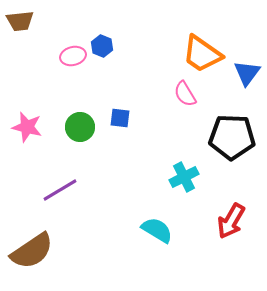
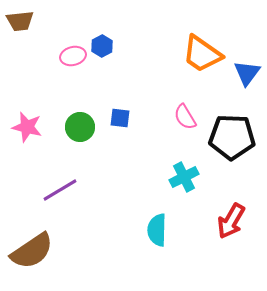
blue hexagon: rotated 10 degrees clockwise
pink semicircle: moved 23 px down
cyan semicircle: rotated 120 degrees counterclockwise
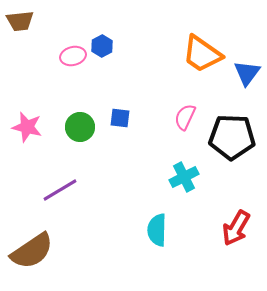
pink semicircle: rotated 56 degrees clockwise
red arrow: moved 5 px right, 7 px down
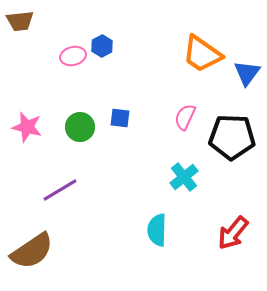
cyan cross: rotated 12 degrees counterclockwise
red arrow: moved 3 px left, 5 px down; rotated 9 degrees clockwise
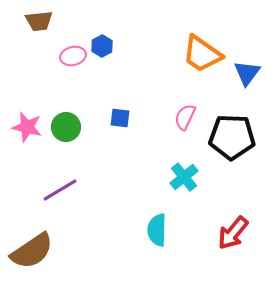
brown trapezoid: moved 19 px right
green circle: moved 14 px left
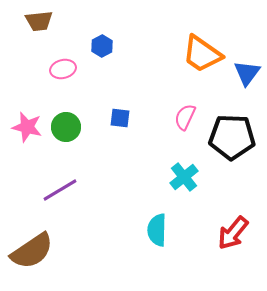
pink ellipse: moved 10 px left, 13 px down
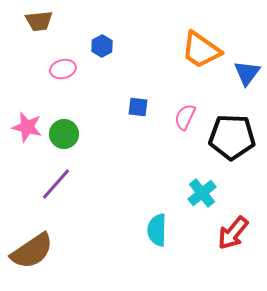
orange trapezoid: moved 1 px left, 4 px up
blue square: moved 18 px right, 11 px up
green circle: moved 2 px left, 7 px down
cyan cross: moved 18 px right, 16 px down
purple line: moved 4 px left, 6 px up; rotated 18 degrees counterclockwise
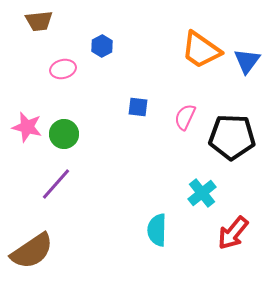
blue triangle: moved 12 px up
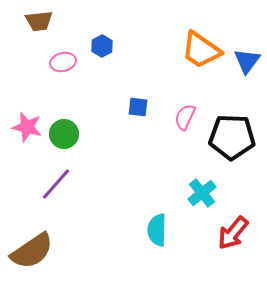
pink ellipse: moved 7 px up
